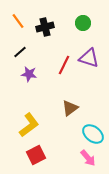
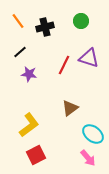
green circle: moved 2 px left, 2 px up
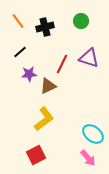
red line: moved 2 px left, 1 px up
purple star: rotated 14 degrees counterclockwise
brown triangle: moved 22 px left, 22 px up; rotated 12 degrees clockwise
yellow L-shape: moved 15 px right, 6 px up
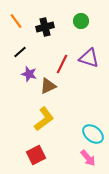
orange line: moved 2 px left
purple star: rotated 21 degrees clockwise
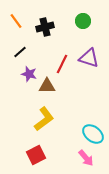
green circle: moved 2 px right
brown triangle: moved 1 px left; rotated 24 degrees clockwise
pink arrow: moved 2 px left
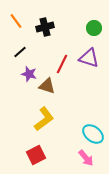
green circle: moved 11 px right, 7 px down
brown triangle: rotated 18 degrees clockwise
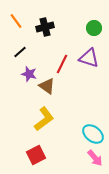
brown triangle: rotated 18 degrees clockwise
pink arrow: moved 9 px right
